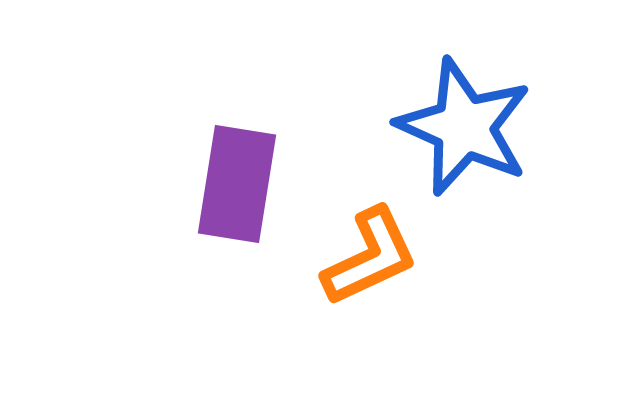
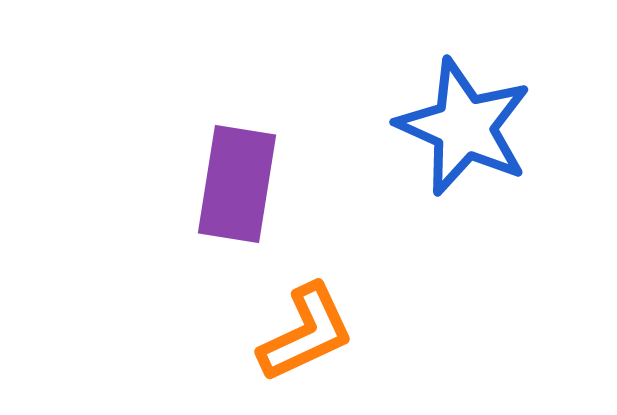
orange L-shape: moved 64 px left, 76 px down
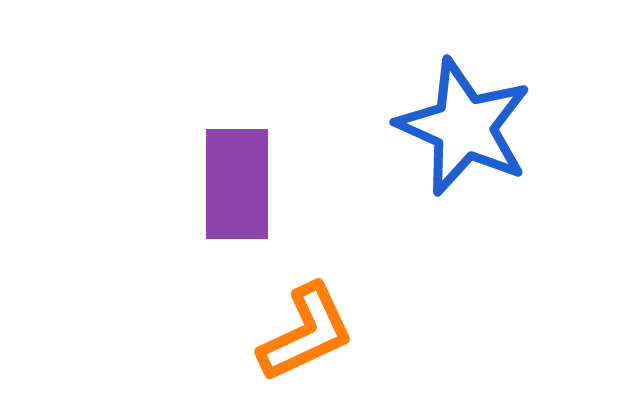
purple rectangle: rotated 9 degrees counterclockwise
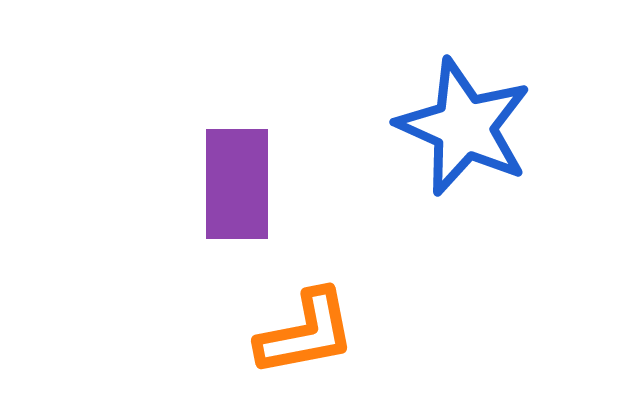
orange L-shape: rotated 14 degrees clockwise
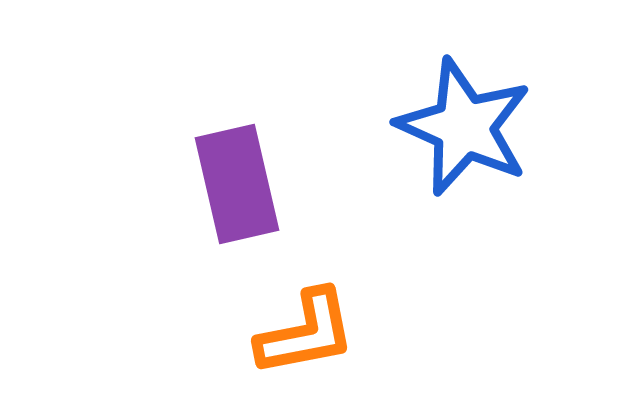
purple rectangle: rotated 13 degrees counterclockwise
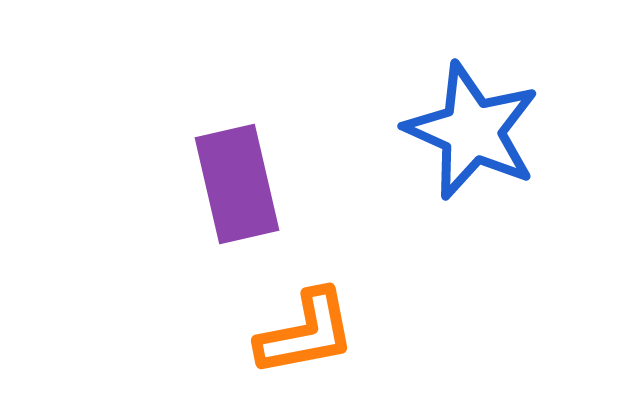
blue star: moved 8 px right, 4 px down
